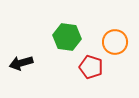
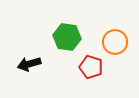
black arrow: moved 8 px right, 1 px down
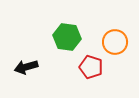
black arrow: moved 3 px left, 3 px down
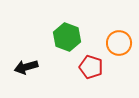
green hexagon: rotated 12 degrees clockwise
orange circle: moved 4 px right, 1 px down
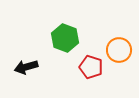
green hexagon: moved 2 px left, 1 px down
orange circle: moved 7 px down
